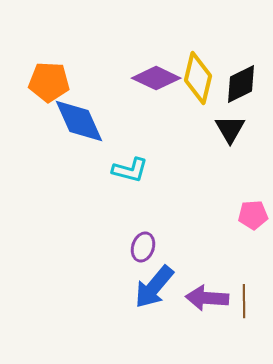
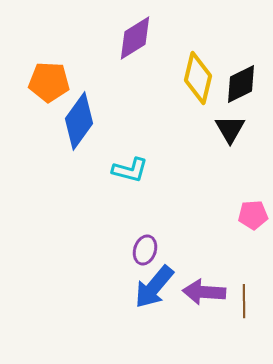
purple diamond: moved 21 px left, 40 px up; rotated 57 degrees counterclockwise
blue diamond: rotated 60 degrees clockwise
purple ellipse: moved 2 px right, 3 px down
purple arrow: moved 3 px left, 6 px up
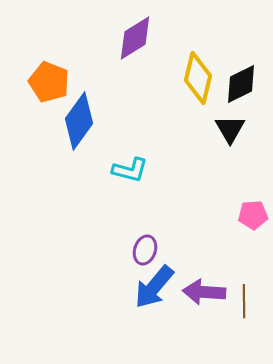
orange pentagon: rotated 18 degrees clockwise
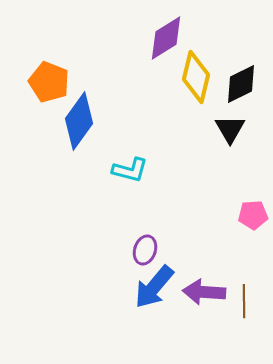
purple diamond: moved 31 px right
yellow diamond: moved 2 px left, 1 px up
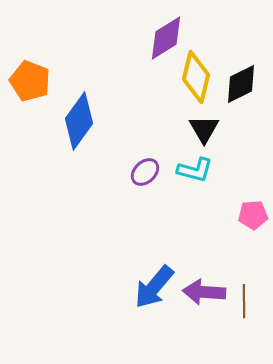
orange pentagon: moved 19 px left, 1 px up
black triangle: moved 26 px left
cyan L-shape: moved 65 px right
purple ellipse: moved 78 px up; rotated 28 degrees clockwise
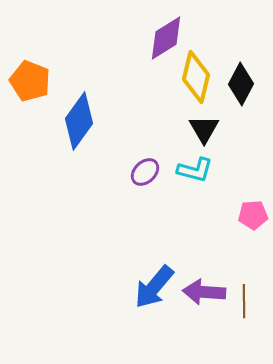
black diamond: rotated 36 degrees counterclockwise
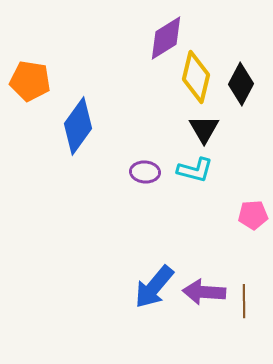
orange pentagon: rotated 12 degrees counterclockwise
blue diamond: moved 1 px left, 5 px down
purple ellipse: rotated 48 degrees clockwise
